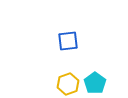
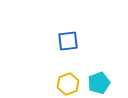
cyan pentagon: moved 4 px right; rotated 15 degrees clockwise
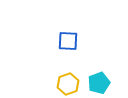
blue square: rotated 10 degrees clockwise
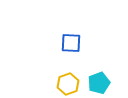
blue square: moved 3 px right, 2 px down
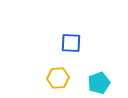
yellow hexagon: moved 10 px left, 6 px up; rotated 15 degrees clockwise
